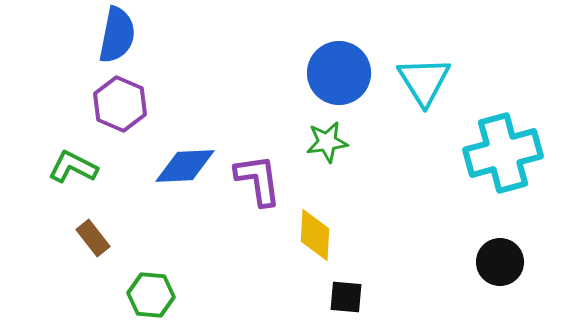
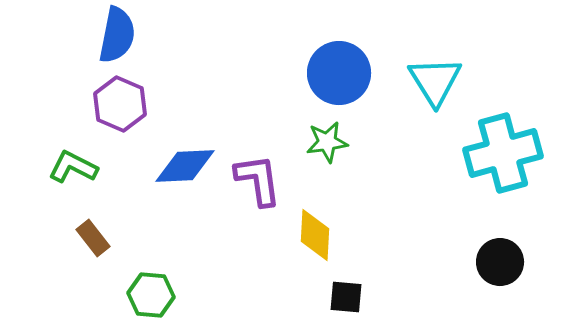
cyan triangle: moved 11 px right
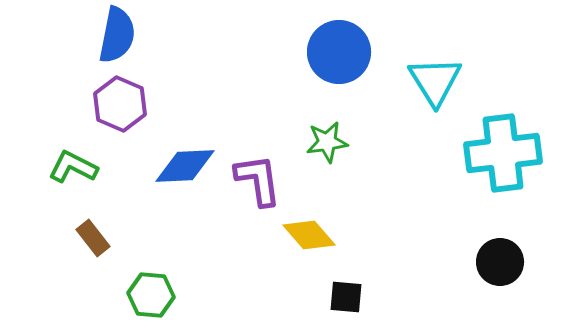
blue circle: moved 21 px up
cyan cross: rotated 8 degrees clockwise
yellow diamond: moved 6 px left; rotated 44 degrees counterclockwise
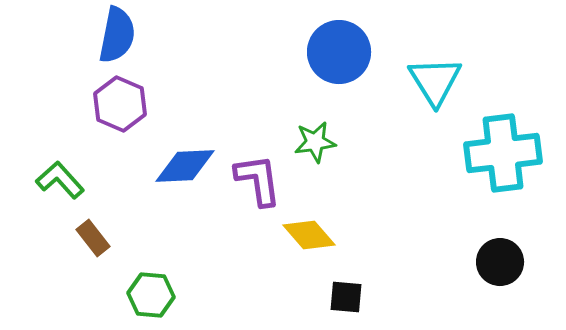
green star: moved 12 px left
green L-shape: moved 13 px left, 13 px down; rotated 21 degrees clockwise
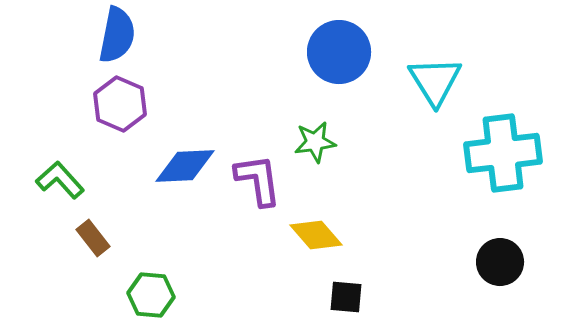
yellow diamond: moved 7 px right
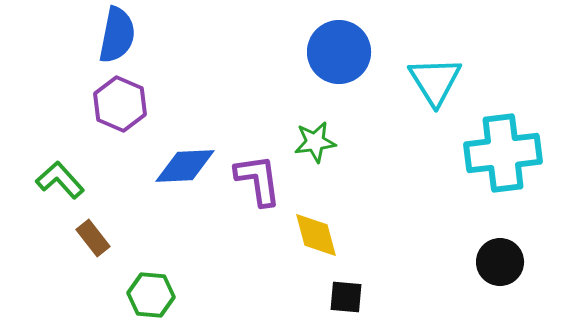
yellow diamond: rotated 26 degrees clockwise
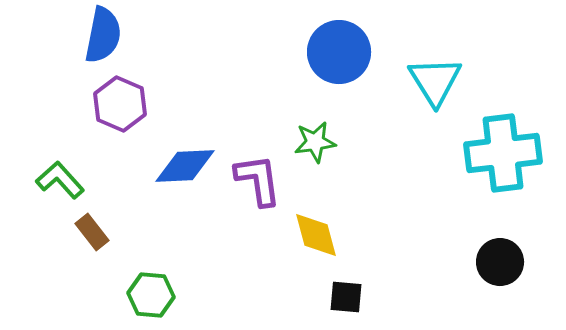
blue semicircle: moved 14 px left
brown rectangle: moved 1 px left, 6 px up
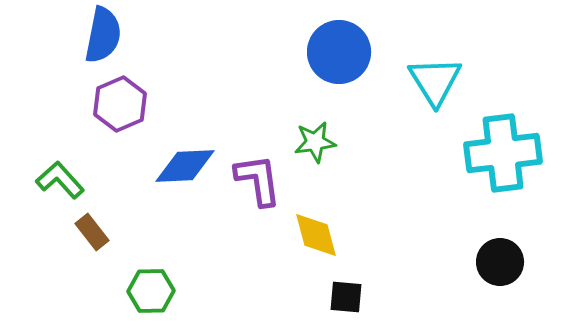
purple hexagon: rotated 14 degrees clockwise
green hexagon: moved 4 px up; rotated 6 degrees counterclockwise
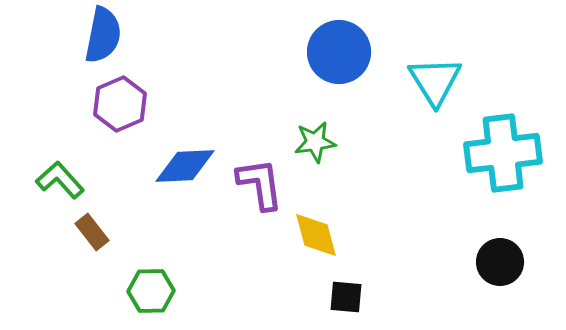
purple L-shape: moved 2 px right, 4 px down
